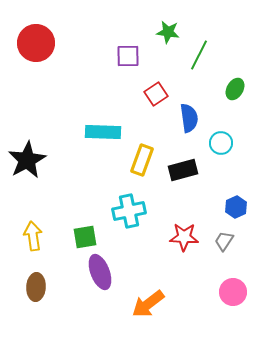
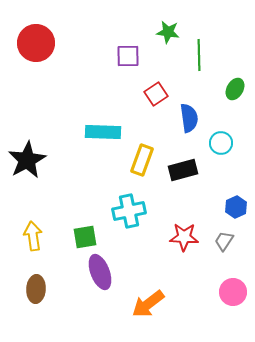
green line: rotated 28 degrees counterclockwise
brown ellipse: moved 2 px down
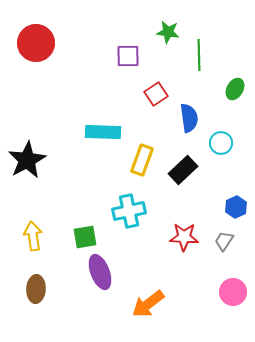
black rectangle: rotated 28 degrees counterclockwise
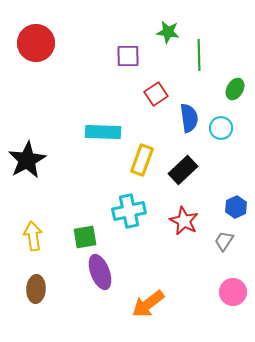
cyan circle: moved 15 px up
red star: moved 16 px up; rotated 24 degrees clockwise
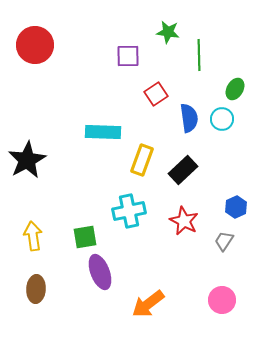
red circle: moved 1 px left, 2 px down
cyan circle: moved 1 px right, 9 px up
pink circle: moved 11 px left, 8 px down
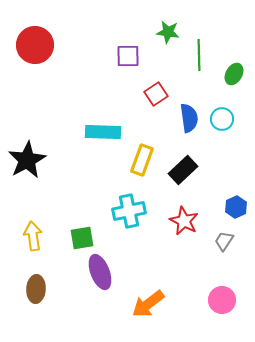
green ellipse: moved 1 px left, 15 px up
green square: moved 3 px left, 1 px down
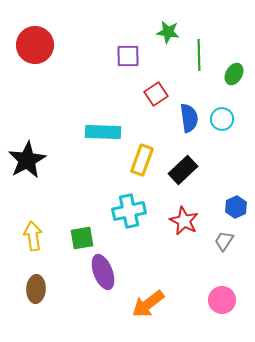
purple ellipse: moved 3 px right
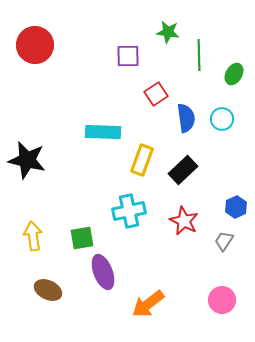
blue semicircle: moved 3 px left
black star: rotated 30 degrees counterclockwise
brown ellipse: moved 12 px right, 1 px down; rotated 68 degrees counterclockwise
